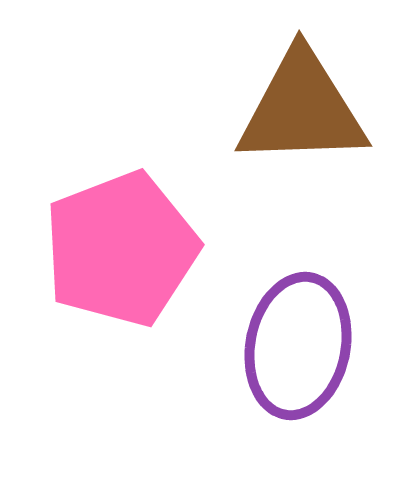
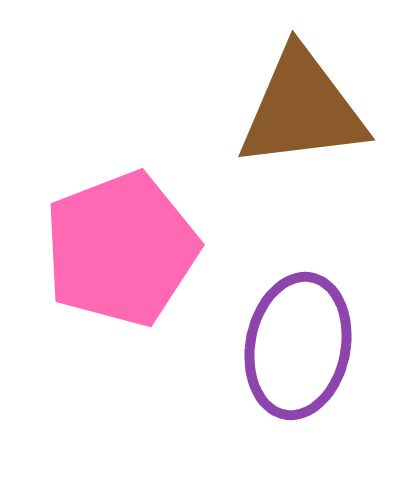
brown triangle: rotated 5 degrees counterclockwise
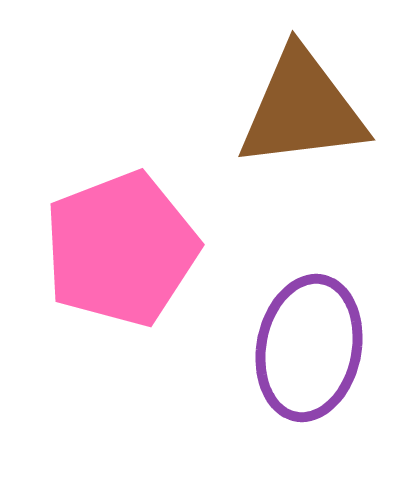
purple ellipse: moved 11 px right, 2 px down
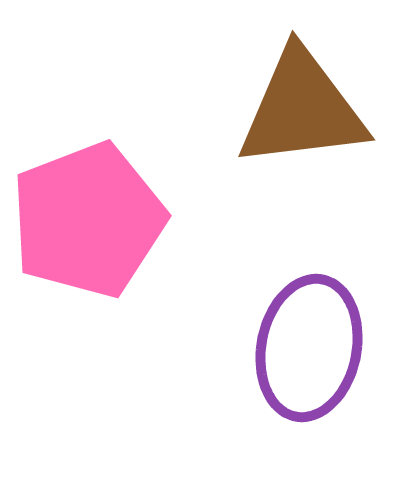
pink pentagon: moved 33 px left, 29 px up
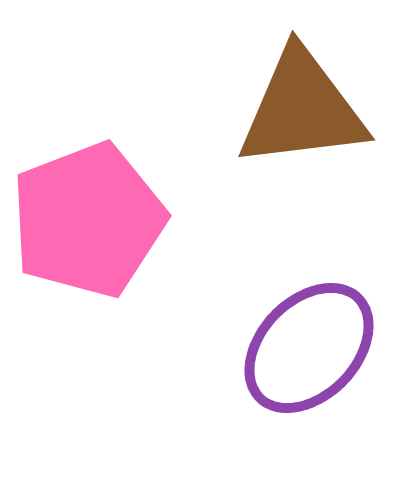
purple ellipse: rotated 33 degrees clockwise
